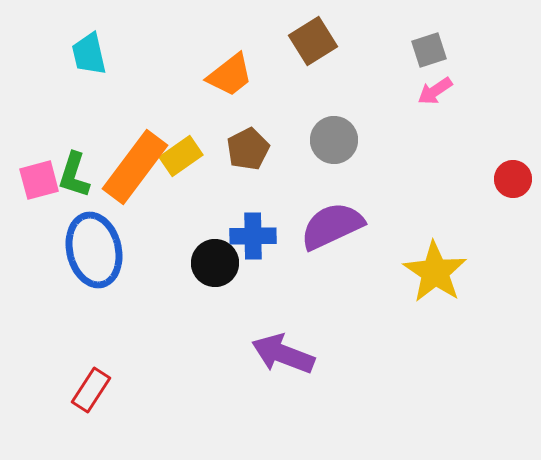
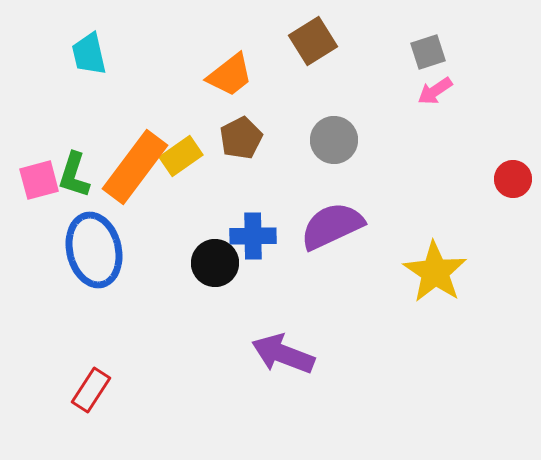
gray square: moved 1 px left, 2 px down
brown pentagon: moved 7 px left, 11 px up
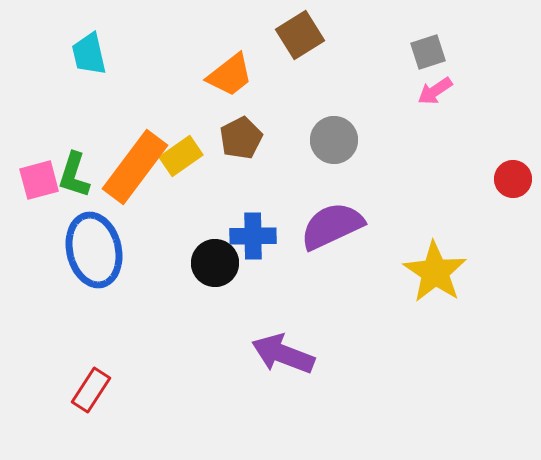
brown square: moved 13 px left, 6 px up
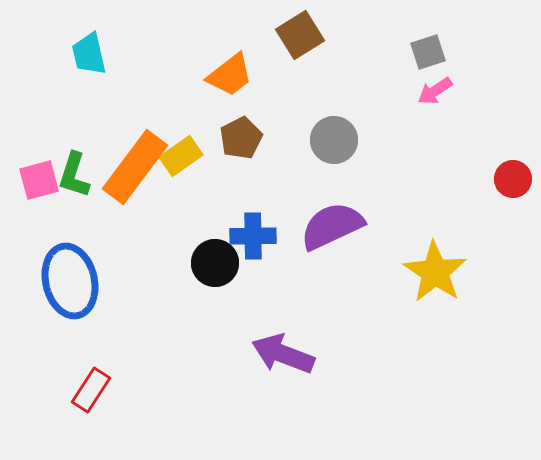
blue ellipse: moved 24 px left, 31 px down
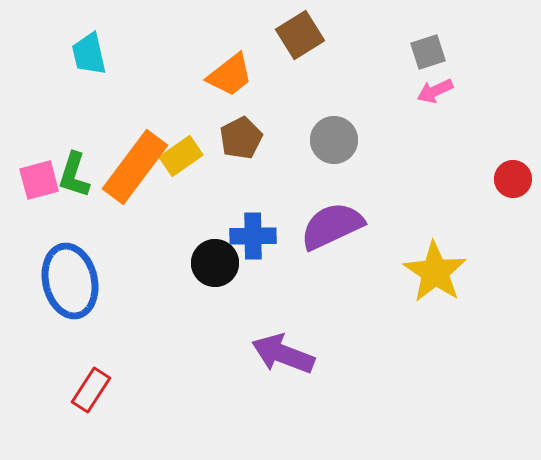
pink arrow: rotated 9 degrees clockwise
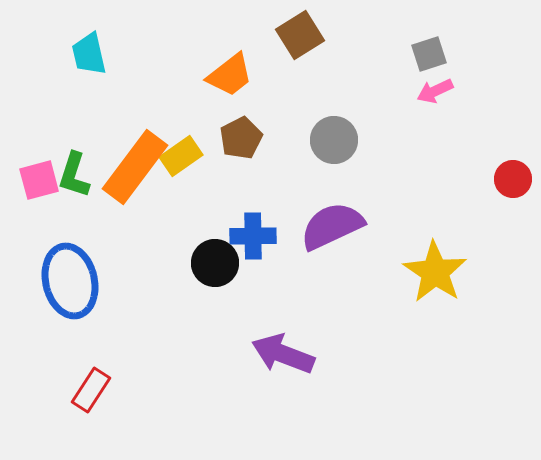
gray square: moved 1 px right, 2 px down
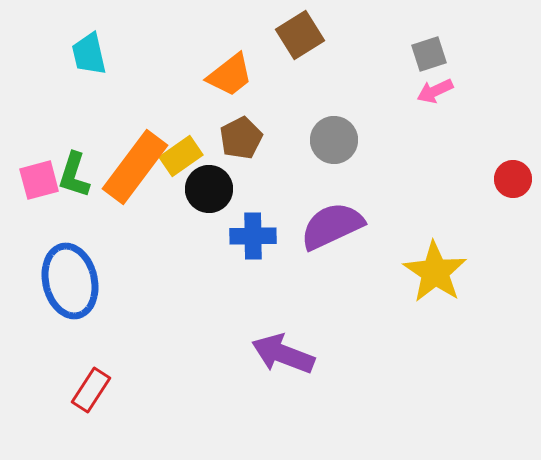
black circle: moved 6 px left, 74 px up
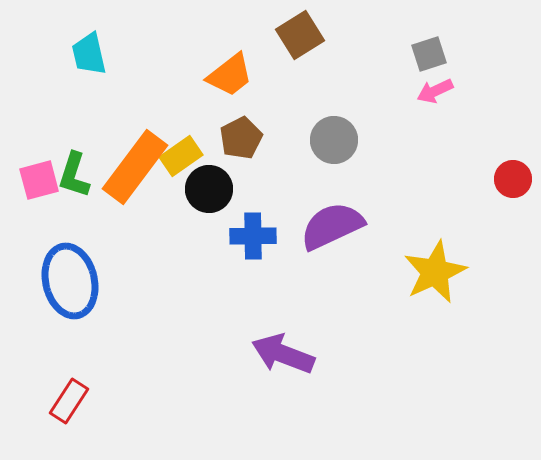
yellow star: rotated 14 degrees clockwise
red rectangle: moved 22 px left, 11 px down
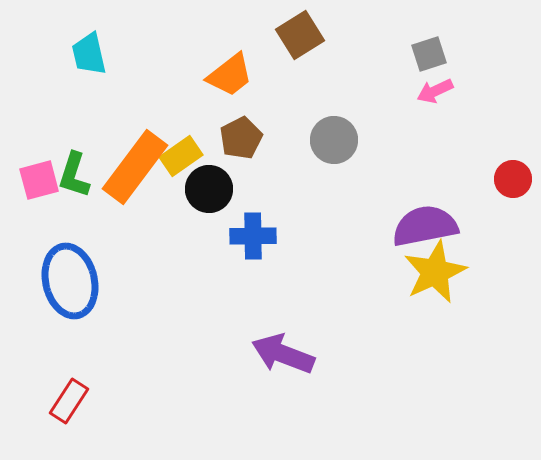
purple semicircle: moved 93 px right; rotated 14 degrees clockwise
